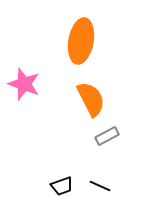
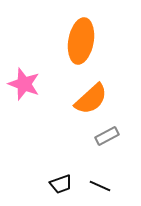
orange semicircle: rotated 75 degrees clockwise
black trapezoid: moved 1 px left, 2 px up
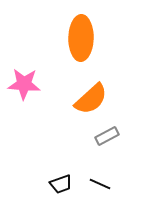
orange ellipse: moved 3 px up; rotated 9 degrees counterclockwise
pink star: rotated 16 degrees counterclockwise
black line: moved 2 px up
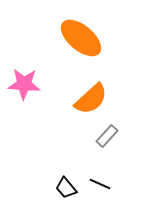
orange ellipse: rotated 51 degrees counterclockwise
gray rectangle: rotated 20 degrees counterclockwise
black trapezoid: moved 5 px right, 4 px down; rotated 70 degrees clockwise
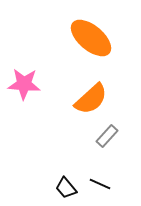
orange ellipse: moved 10 px right
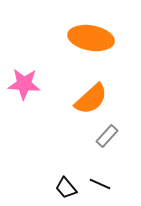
orange ellipse: rotated 30 degrees counterclockwise
